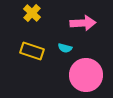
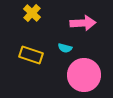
yellow rectangle: moved 1 px left, 4 px down
pink circle: moved 2 px left
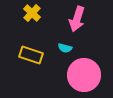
pink arrow: moved 6 px left, 4 px up; rotated 110 degrees clockwise
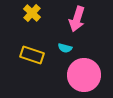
yellow rectangle: moved 1 px right
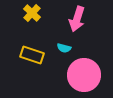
cyan semicircle: moved 1 px left
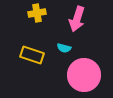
yellow cross: moved 5 px right; rotated 36 degrees clockwise
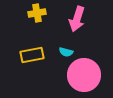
cyan semicircle: moved 2 px right, 4 px down
yellow rectangle: rotated 30 degrees counterclockwise
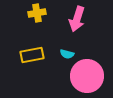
cyan semicircle: moved 1 px right, 2 px down
pink circle: moved 3 px right, 1 px down
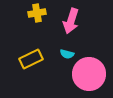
pink arrow: moved 6 px left, 2 px down
yellow rectangle: moved 1 px left, 4 px down; rotated 15 degrees counterclockwise
pink circle: moved 2 px right, 2 px up
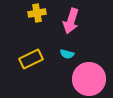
pink circle: moved 5 px down
